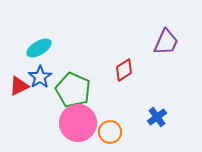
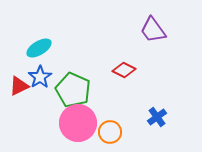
purple trapezoid: moved 13 px left, 12 px up; rotated 120 degrees clockwise
red diamond: rotated 60 degrees clockwise
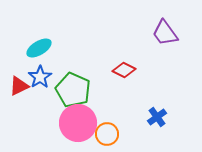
purple trapezoid: moved 12 px right, 3 px down
orange circle: moved 3 px left, 2 px down
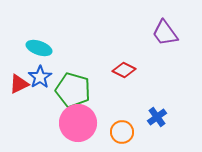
cyan ellipse: rotated 50 degrees clockwise
red triangle: moved 2 px up
green pentagon: rotated 8 degrees counterclockwise
orange circle: moved 15 px right, 2 px up
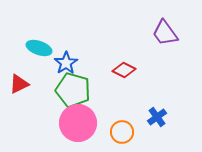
blue star: moved 26 px right, 14 px up
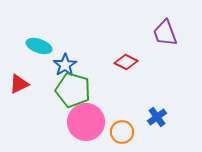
purple trapezoid: rotated 16 degrees clockwise
cyan ellipse: moved 2 px up
blue star: moved 1 px left, 2 px down
red diamond: moved 2 px right, 8 px up
pink circle: moved 8 px right, 1 px up
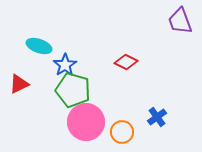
purple trapezoid: moved 15 px right, 12 px up
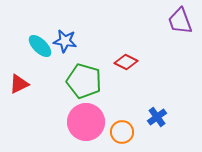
cyan ellipse: moved 1 px right; rotated 25 degrees clockwise
blue star: moved 24 px up; rotated 30 degrees counterclockwise
green pentagon: moved 11 px right, 9 px up
